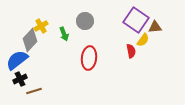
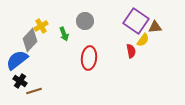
purple square: moved 1 px down
black cross: moved 2 px down; rotated 32 degrees counterclockwise
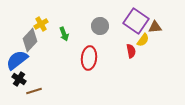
gray circle: moved 15 px right, 5 px down
yellow cross: moved 2 px up
black cross: moved 1 px left, 2 px up
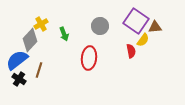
brown line: moved 5 px right, 21 px up; rotated 56 degrees counterclockwise
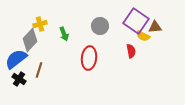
yellow cross: moved 1 px left; rotated 16 degrees clockwise
yellow semicircle: moved 4 px up; rotated 80 degrees clockwise
blue semicircle: moved 1 px left, 1 px up
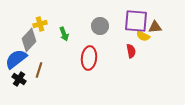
purple square: rotated 30 degrees counterclockwise
gray diamond: moved 1 px left
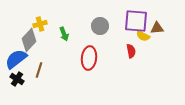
brown triangle: moved 2 px right, 1 px down
black cross: moved 2 px left
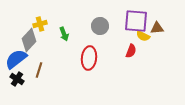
red semicircle: rotated 32 degrees clockwise
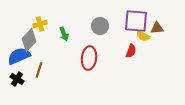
blue semicircle: moved 3 px right, 3 px up; rotated 15 degrees clockwise
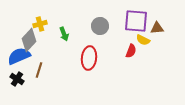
yellow semicircle: moved 4 px down
